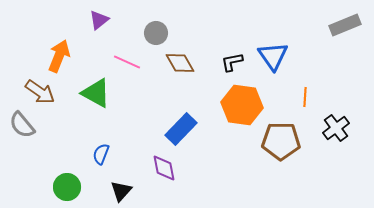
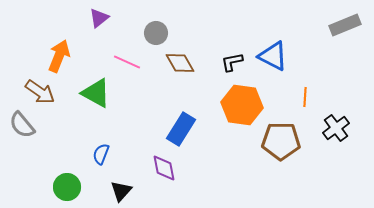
purple triangle: moved 2 px up
blue triangle: rotated 28 degrees counterclockwise
blue rectangle: rotated 12 degrees counterclockwise
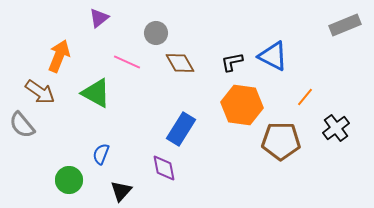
orange line: rotated 36 degrees clockwise
green circle: moved 2 px right, 7 px up
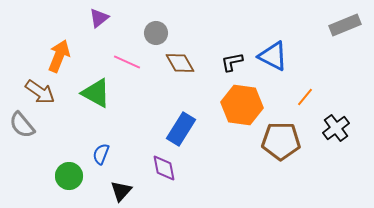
green circle: moved 4 px up
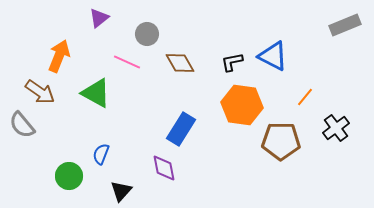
gray circle: moved 9 px left, 1 px down
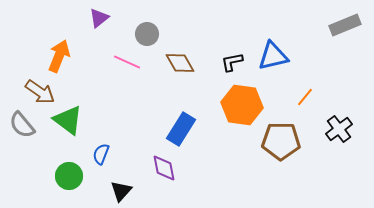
blue triangle: rotated 40 degrees counterclockwise
green triangle: moved 28 px left, 27 px down; rotated 8 degrees clockwise
black cross: moved 3 px right, 1 px down
